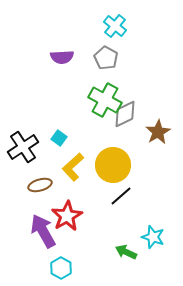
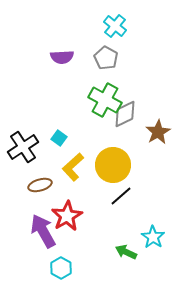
cyan star: rotated 15 degrees clockwise
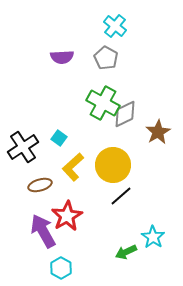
green cross: moved 2 px left, 3 px down
green arrow: rotated 50 degrees counterclockwise
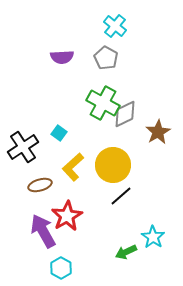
cyan square: moved 5 px up
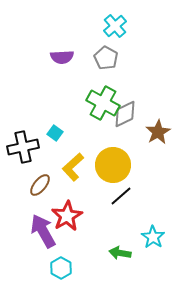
cyan cross: rotated 10 degrees clockwise
cyan square: moved 4 px left
black cross: rotated 20 degrees clockwise
brown ellipse: rotated 35 degrees counterclockwise
green arrow: moved 6 px left, 1 px down; rotated 35 degrees clockwise
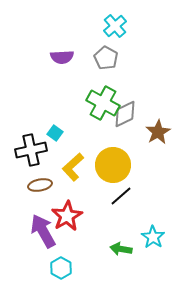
black cross: moved 8 px right, 3 px down
brown ellipse: rotated 40 degrees clockwise
green arrow: moved 1 px right, 4 px up
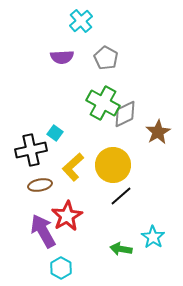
cyan cross: moved 34 px left, 5 px up
